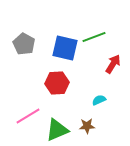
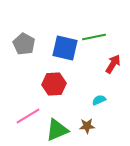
green line: rotated 10 degrees clockwise
red hexagon: moved 3 px left, 1 px down
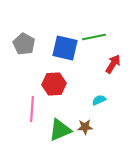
pink line: moved 4 px right, 7 px up; rotated 55 degrees counterclockwise
brown star: moved 2 px left, 1 px down
green triangle: moved 3 px right
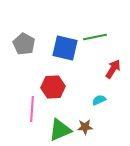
green line: moved 1 px right
red arrow: moved 5 px down
red hexagon: moved 1 px left, 3 px down
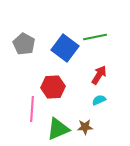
blue square: rotated 24 degrees clockwise
red arrow: moved 14 px left, 6 px down
green triangle: moved 2 px left, 1 px up
